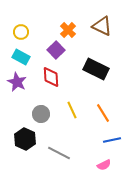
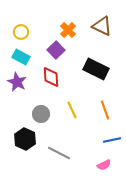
orange line: moved 2 px right, 3 px up; rotated 12 degrees clockwise
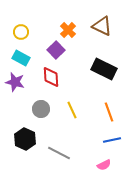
cyan rectangle: moved 1 px down
black rectangle: moved 8 px right
purple star: moved 2 px left; rotated 12 degrees counterclockwise
orange line: moved 4 px right, 2 px down
gray circle: moved 5 px up
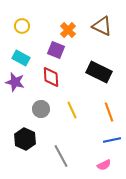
yellow circle: moved 1 px right, 6 px up
purple square: rotated 24 degrees counterclockwise
black rectangle: moved 5 px left, 3 px down
gray line: moved 2 px right, 3 px down; rotated 35 degrees clockwise
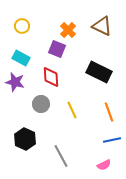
purple square: moved 1 px right, 1 px up
gray circle: moved 5 px up
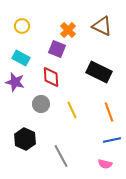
pink semicircle: moved 1 px right, 1 px up; rotated 40 degrees clockwise
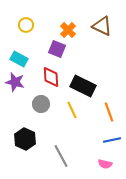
yellow circle: moved 4 px right, 1 px up
cyan rectangle: moved 2 px left, 1 px down
black rectangle: moved 16 px left, 14 px down
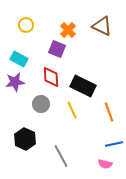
purple star: rotated 24 degrees counterclockwise
blue line: moved 2 px right, 4 px down
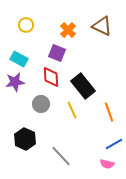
purple square: moved 4 px down
black rectangle: rotated 25 degrees clockwise
blue line: rotated 18 degrees counterclockwise
gray line: rotated 15 degrees counterclockwise
pink semicircle: moved 2 px right
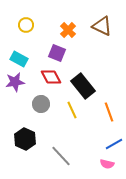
red diamond: rotated 25 degrees counterclockwise
